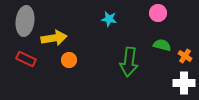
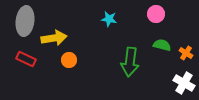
pink circle: moved 2 px left, 1 px down
orange cross: moved 1 px right, 3 px up
green arrow: moved 1 px right
white cross: rotated 30 degrees clockwise
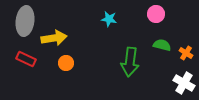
orange circle: moved 3 px left, 3 px down
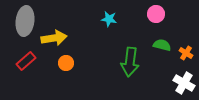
red rectangle: moved 2 px down; rotated 66 degrees counterclockwise
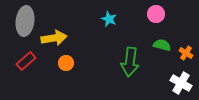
cyan star: rotated 14 degrees clockwise
white cross: moved 3 px left
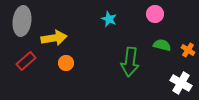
pink circle: moved 1 px left
gray ellipse: moved 3 px left
orange cross: moved 2 px right, 3 px up
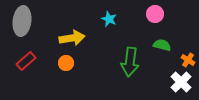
yellow arrow: moved 18 px right
orange cross: moved 10 px down
white cross: moved 1 px up; rotated 15 degrees clockwise
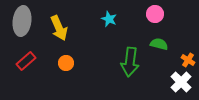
yellow arrow: moved 13 px left, 10 px up; rotated 75 degrees clockwise
green semicircle: moved 3 px left, 1 px up
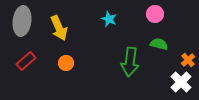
orange cross: rotated 16 degrees clockwise
